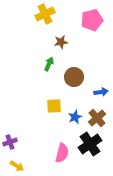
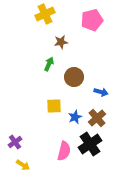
blue arrow: rotated 24 degrees clockwise
purple cross: moved 5 px right; rotated 16 degrees counterclockwise
pink semicircle: moved 2 px right, 2 px up
yellow arrow: moved 6 px right, 1 px up
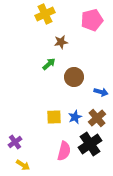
green arrow: rotated 24 degrees clockwise
yellow square: moved 11 px down
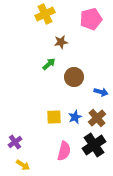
pink pentagon: moved 1 px left, 1 px up
black cross: moved 4 px right, 1 px down
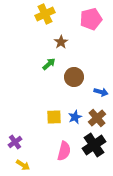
brown star: rotated 24 degrees counterclockwise
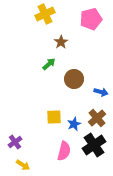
brown circle: moved 2 px down
blue star: moved 1 px left, 7 px down
